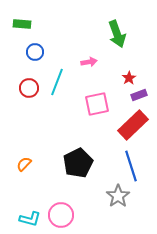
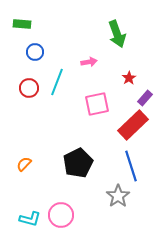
purple rectangle: moved 6 px right, 3 px down; rotated 28 degrees counterclockwise
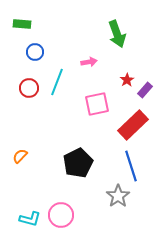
red star: moved 2 px left, 2 px down
purple rectangle: moved 8 px up
orange semicircle: moved 4 px left, 8 px up
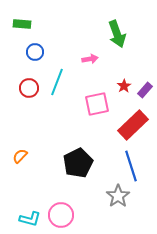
pink arrow: moved 1 px right, 3 px up
red star: moved 3 px left, 6 px down
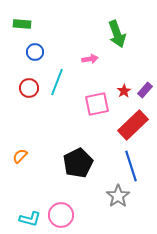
red star: moved 5 px down
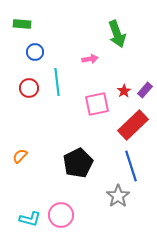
cyan line: rotated 28 degrees counterclockwise
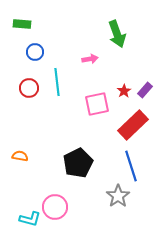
orange semicircle: rotated 56 degrees clockwise
pink circle: moved 6 px left, 8 px up
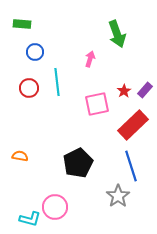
pink arrow: rotated 63 degrees counterclockwise
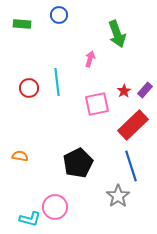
blue circle: moved 24 px right, 37 px up
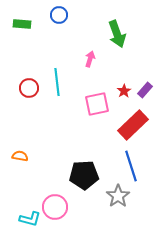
black pentagon: moved 6 px right, 12 px down; rotated 24 degrees clockwise
